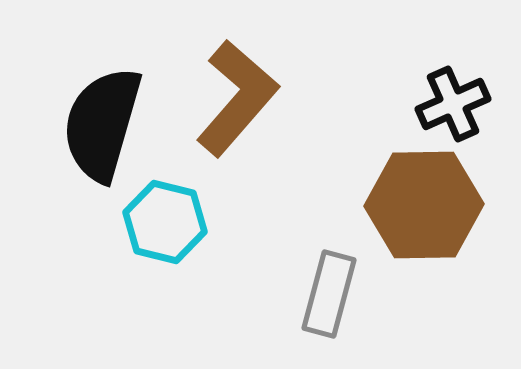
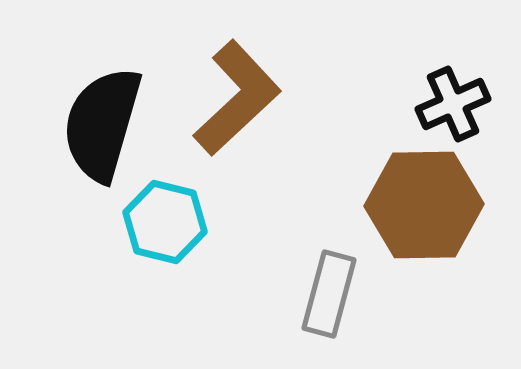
brown L-shape: rotated 6 degrees clockwise
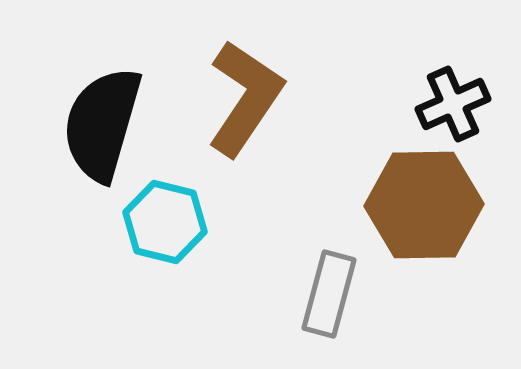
brown L-shape: moved 8 px right; rotated 13 degrees counterclockwise
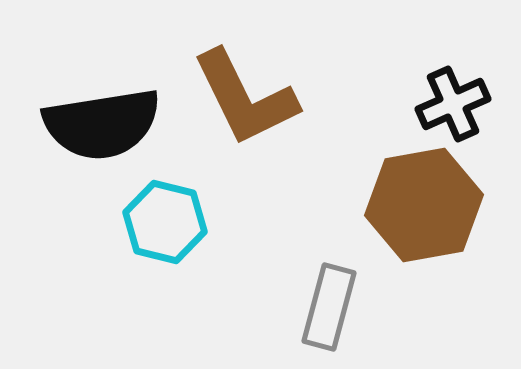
brown L-shape: rotated 120 degrees clockwise
black semicircle: rotated 115 degrees counterclockwise
brown hexagon: rotated 9 degrees counterclockwise
gray rectangle: moved 13 px down
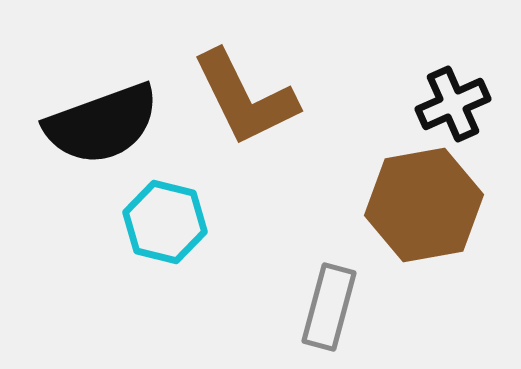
black semicircle: rotated 11 degrees counterclockwise
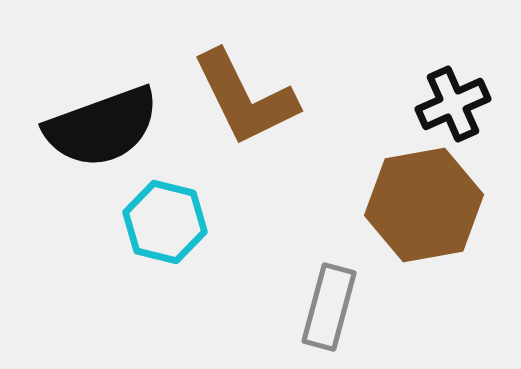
black semicircle: moved 3 px down
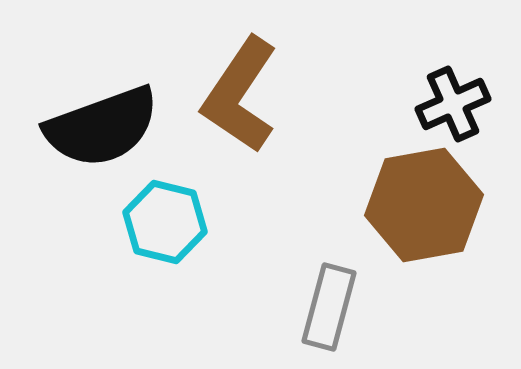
brown L-shape: moved 5 px left, 3 px up; rotated 60 degrees clockwise
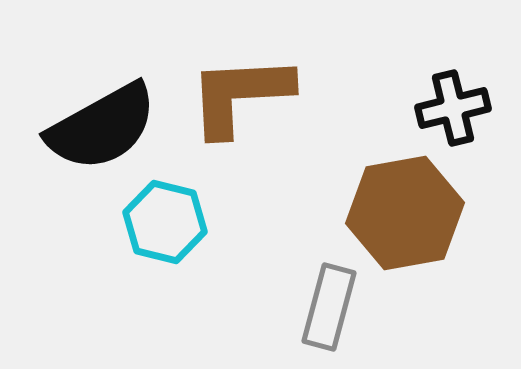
brown L-shape: rotated 53 degrees clockwise
black cross: moved 4 px down; rotated 10 degrees clockwise
black semicircle: rotated 9 degrees counterclockwise
brown hexagon: moved 19 px left, 8 px down
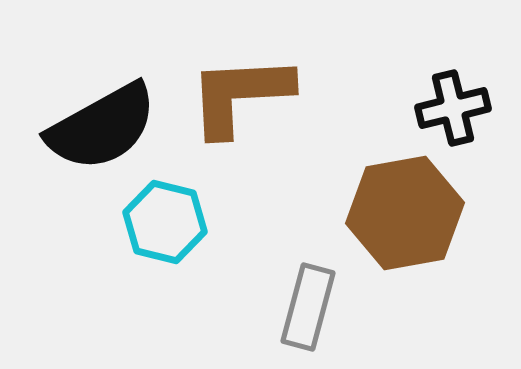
gray rectangle: moved 21 px left
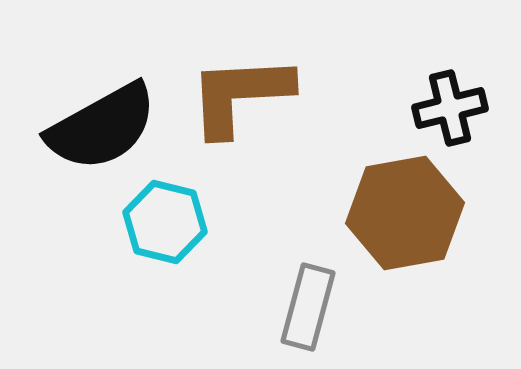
black cross: moved 3 px left
